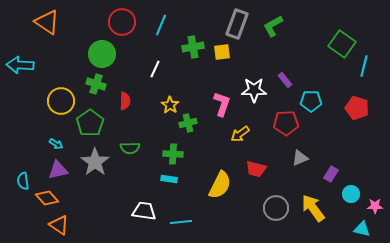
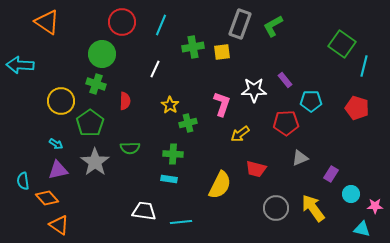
gray rectangle at (237, 24): moved 3 px right
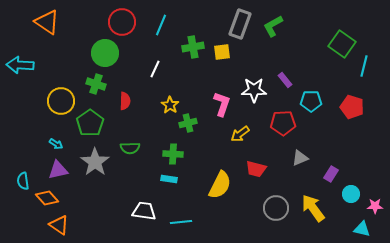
green circle at (102, 54): moved 3 px right, 1 px up
red pentagon at (357, 108): moved 5 px left, 1 px up
red pentagon at (286, 123): moved 3 px left
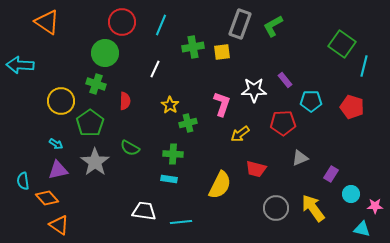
green semicircle at (130, 148): rotated 30 degrees clockwise
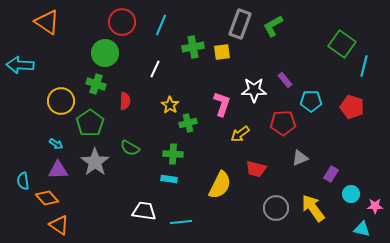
purple triangle at (58, 170): rotated 10 degrees clockwise
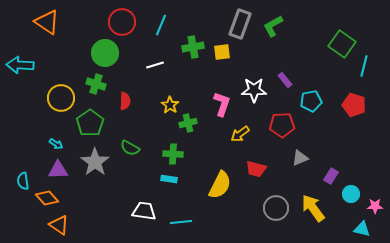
white line at (155, 69): moved 4 px up; rotated 48 degrees clockwise
yellow circle at (61, 101): moved 3 px up
cyan pentagon at (311, 101): rotated 10 degrees counterclockwise
red pentagon at (352, 107): moved 2 px right, 2 px up
red pentagon at (283, 123): moved 1 px left, 2 px down
purple rectangle at (331, 174): moved 2 px down
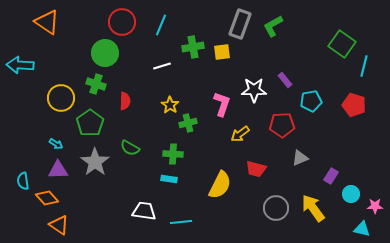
white line at (155, 65): moved 7 px right, 1 px down
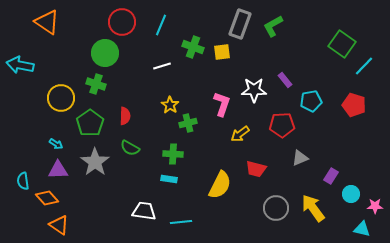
green cross at (193, 47): rotated 30 degrees clockwise
cyan arrow at (20, 65): rotated 8 degrees clockwise
cyan line at (364, 66): rotated 30 degrees clockwise
red semicircle at (125, 101): moved 15 px down
